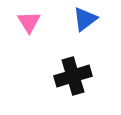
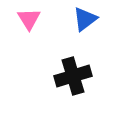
pink triangle: moved 3 px up
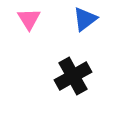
black cross: rotated 12 degrees counterclockwise
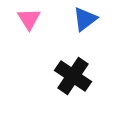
black cross: rotated 27 degrees counterclockwise
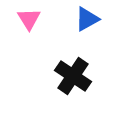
blue triangle: moved 2 px right; rotated 8 degrees clockwise
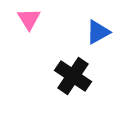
blue triangle: moved 11 px right, 13 px down
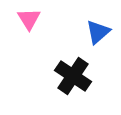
blue triangle: rotated 12 degrees counterclockwise
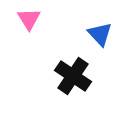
blue triangle: moved 2 px right, 2 px down; rotated 32 degrees counterclockwise
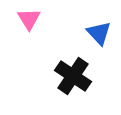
blue triangle: moved 1 px left, 1 px up
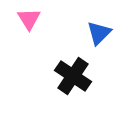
blue triangle: rotated 28 degrees clockwise
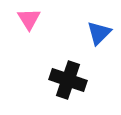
black cross: moved 5 px left, 4 px down; rotated 15 degrees counterclockwise
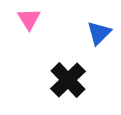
black cross: rotated 27 degrees clockwise
